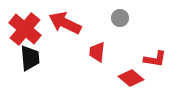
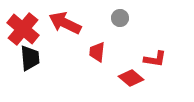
red cross: moved 2 px left
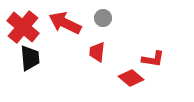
gray circle: moved 17 px left
red cross: moved 2 px up
red L-shape: moved 2 px left
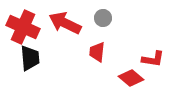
red cross: rotated 16 degrees counterclockwise
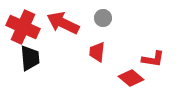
red arrow: moved 2 px left
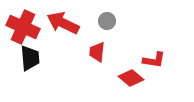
gray circle: moved 4 px right, 3 px down
red L-shape: moved 1 px right, 1 px down
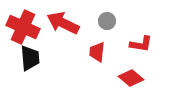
red L-shape: moved 13 px left, 16 px up
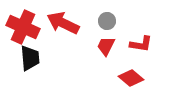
red trapezoid: moved 9 px right, 6 px up; rotated 20 degrees clockwise
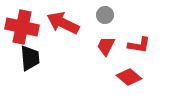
gray circle: moved 2 px left, 6 px up
red cross: moved 1 px left; rotated 12 degrees counterclockwise
red L-shape: moved 2 px left, 1 px down
red diamond: moved 2 px left, 1 px up
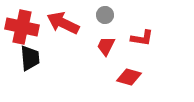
red L-shape: moved 3 px right, 7 px up
red diamond: rotated 25 degrees counterclockwise
